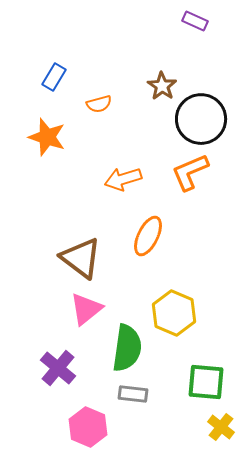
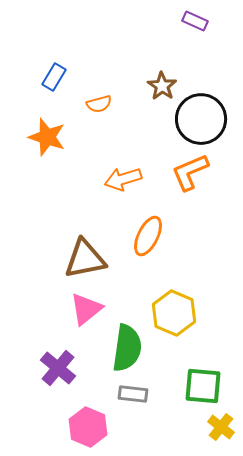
brown triangle: moved 4 px right, 1 px down; rotated 48 degrees counterclockwise
green square: moved 3 px left, 4 px down
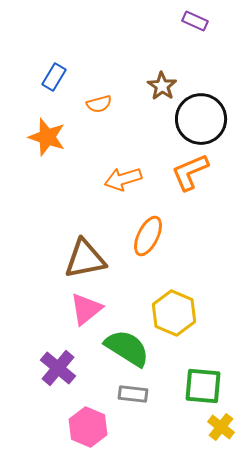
green semicircle: rotated 66 degrees counterclockwise
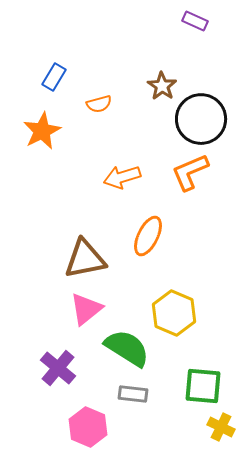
orange star: moved 5 px left, 6 px up; rotated 27 degrees clockwise
orange arrow: moved 1 px left, 2 px up
yellow cross: rotated 12 degrees counterclockwise
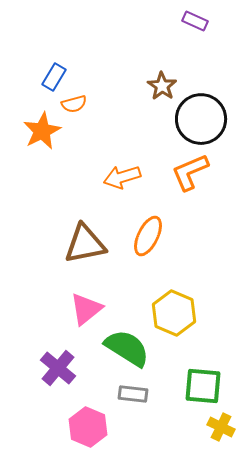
orange semicircle: moved 25 px left
brown triangle: moved 15 px up
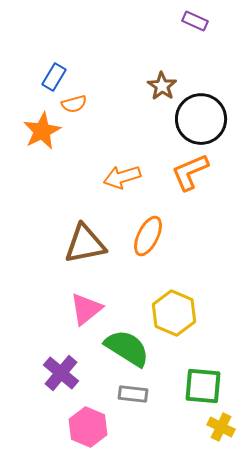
purple cross: moved 3 px right, 5 px down
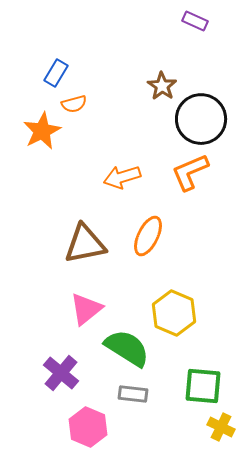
blue rectangle: moved 2 px right, 4 px up
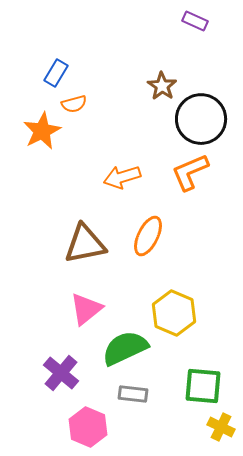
green semicircle: moved 2 px left; rotated 57 degrees counterclockwise
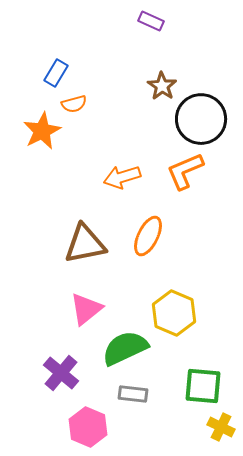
purple rectangle: moved 44 px left
orange L-shape: moved 5 px left, 1 px up
